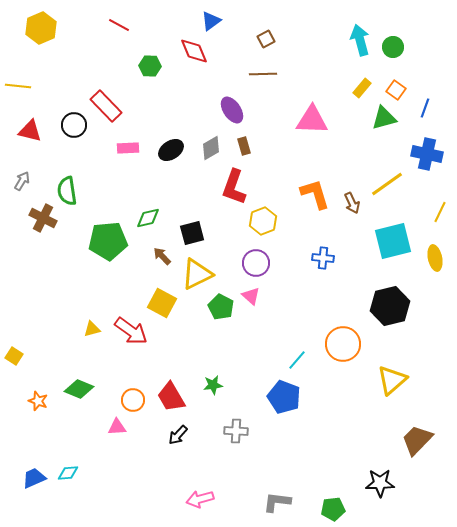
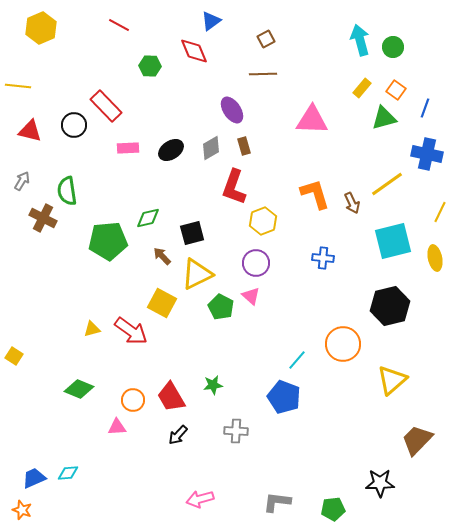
orange star at (38, 401): moved 16 px left, 109 px down
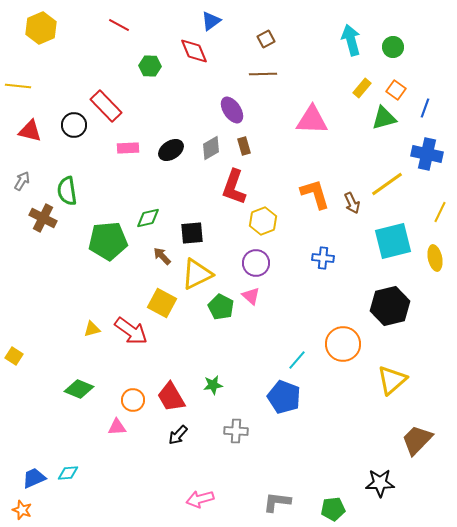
cyan arrow at (360, 40): moved 9 px left
black square at (192, 233): rotated 10 degrees clockwise
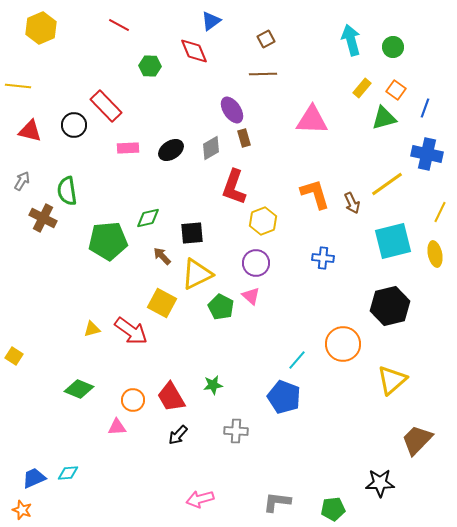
brown rectangle at (244, 146): moved 8 px up
yellow ellipse at (435, 258): moved 4 px up
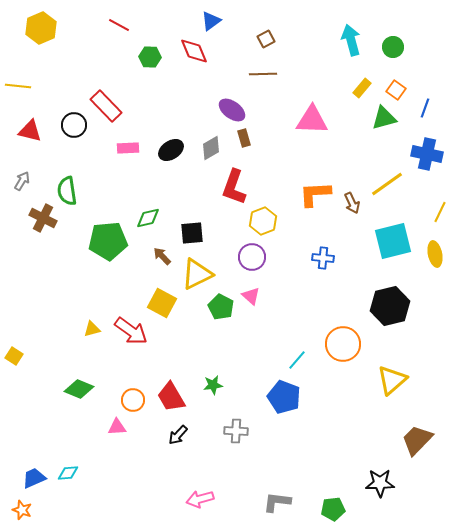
green hexagon at (150, 66): moved 9 px up
purple ellipse at (232, 110): rotated 20 degrees counterclockwise
orange L-shape at (315, 194): rotated 76 degrees counterclockwise
purple circle at (256, 263): moved 4 px left, 6 px up
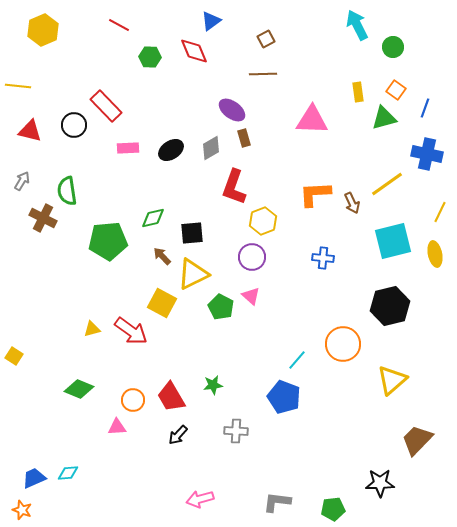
yellow hexagon at (41, 28): moved 2 px right, 2 px down
cyan arrow at (351, 40): moved 6 px right, 15 px up; rotated 12 degrees counterclockwise
yellow rectangle at (362, 88): moved 4 px left, 4 px down; rotated 48 degrees counterclockwise
green diamond at (148, 218): moved 5 px right
yellow triangle at (197, 274): moved 4 px left
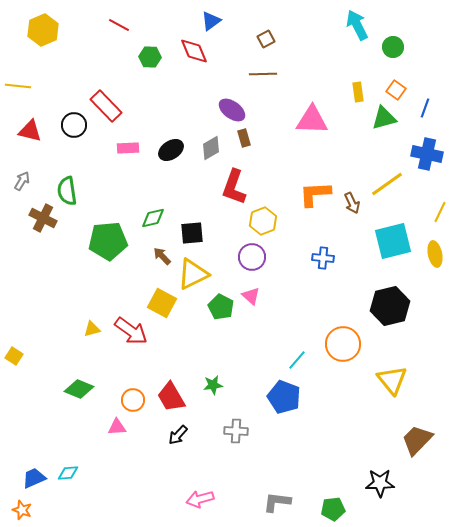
yellow triangle at (392, 380): rotated 28 degrees counterclockwise
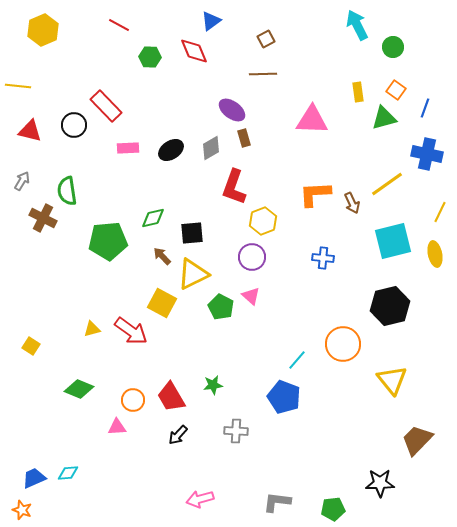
yellow square at (14, 356): moved 17 px right, 10 px up
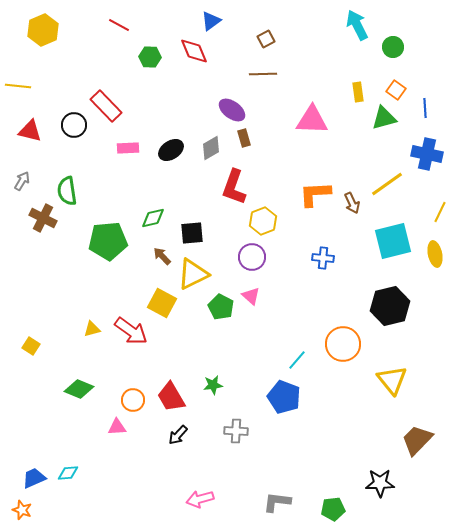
blue line at (425, 108): rotated 24 degrees counterclockwise
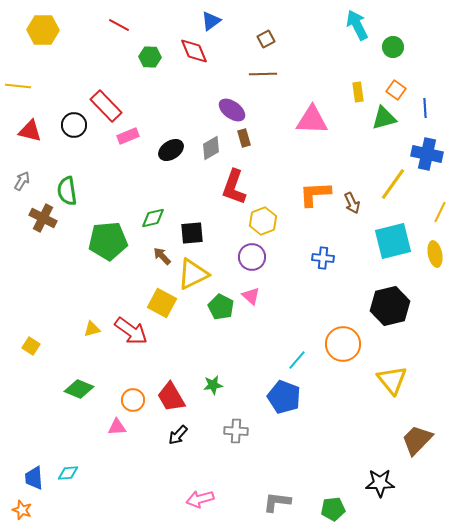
yellow hexagon at (43, 30): rotated 24 degrees clockwise
pink rectangle at (128, 148): moved 12 px up; rotated 20 degrees counterclockwise
yellow line at (387, 184): moved 6 px right; rotated 20 degrees counterclockwise
blue trapezoid at (34, 478): rotated 70 degrees counterclockwise
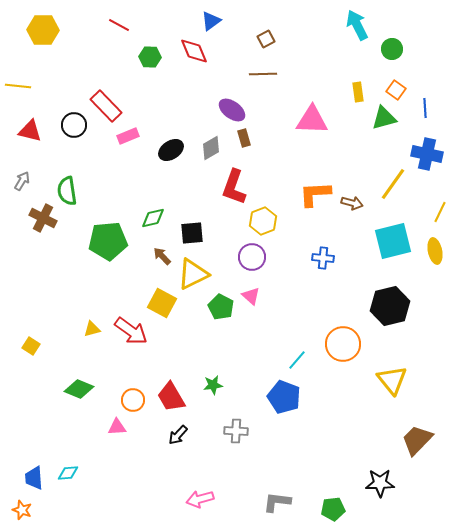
green circle at (393, 47): moved 1 px left, 2 px down
brown arrow at (352, 203): rotated 50 degrees counterclockwise
yellow ellipse at (435, 254): moved 3 px up
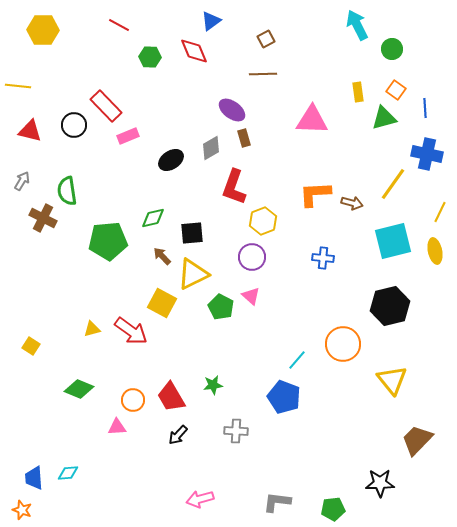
black ellipse at (171, 150): moved 10 px down
